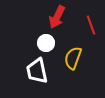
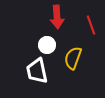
red arrow: rotated 30 degrees counterclockwise
white circle: moved 1 px right, 2 px down
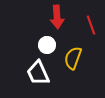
white trapezoid: moved 1 px right, 2 px down; rotated 12 degrees counterclockwise
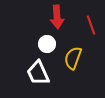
white circle: moved 1 px up
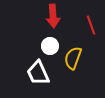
red arrow: moved 4 px left, 1 px up
white circle: moved 3 px right, 2 px down
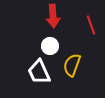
yellow semicircle: moved 1 px left, 7 px down
white trapezoid: moved 1 px right, 1 px up
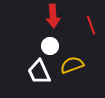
yellow semicircle: rotated 50 degrees clockwise
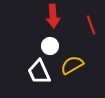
yellow semicircle: rotated 10 degrees counterclockwise
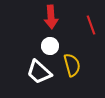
red arrow: moved 2 px left, 1 px down
yellow semicircle: rotated 105 degrees clockwise
white trapezoid: rotated 24 degrees counterclockwise
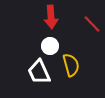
red line: moved 1 px right, 1 px up; rotated 24 degrees counterclockwise
yellow semicircle: moved 1 px left
white trapezoid: rotated 24 degrees clockwise
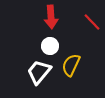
red line: moved 2 px up
yellow semicircle: rotated 140 degrees counterclockwise
white trapezoid: rotated 64 degrees clockwise
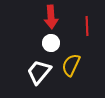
red line: moved 5 px left, 4 px down; rotated 42 degrees clockwise
white circle: moved 1 px right, 3 px up
